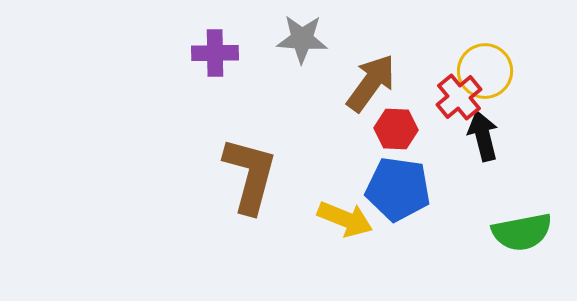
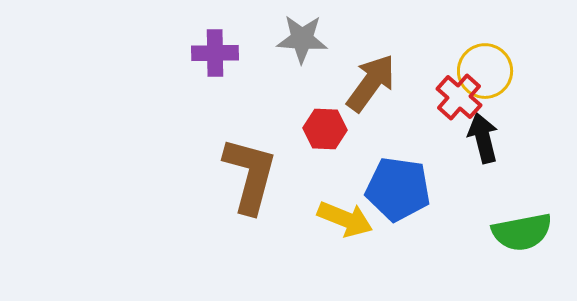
red cross: rotated 9 degrees counterclockwise
red hexagon: moved 71 px left
black arrow: moved 2 px down
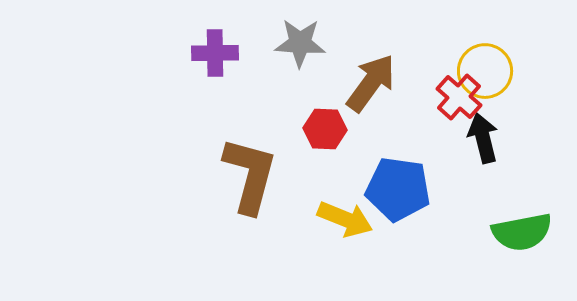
gray star: moved 2 px left, 4 px down
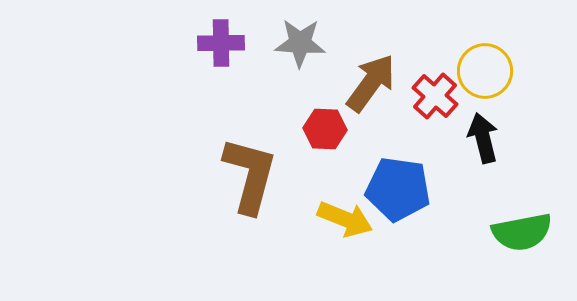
purple cross: moved 6 px right, 10 px up
red cross: moved 24 px left, 1 px up
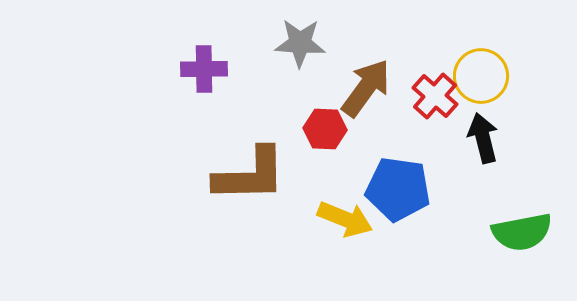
purple cross: moved 17 px left, 26 px down
yellow circle: moved 4 px left, 5 px down
brown arrow: moved 5 px left, 5 px down
brown L-shape: rotated 74 degrees clockwise
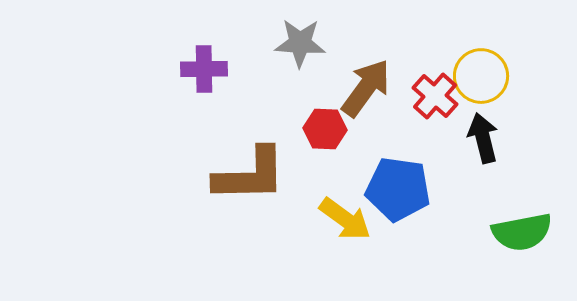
yellow arrow: rotated 14 degrees clockwise
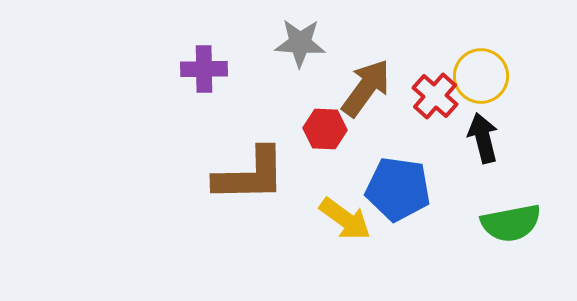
green semicircle: moved 11 px left, 9 px up
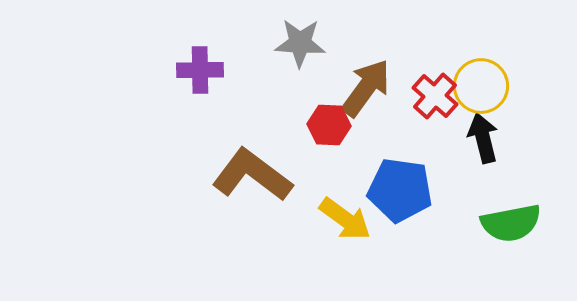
purple cross: moved 4 px left, 1 px down
yellow circle: moved 10 px down
red hexagon: moved 4 px right, 4 px up
brown L-shape: moved 2 px right; rotated 142 degrees counterclockwise
blue pentagon: moved 2 px right, 1 px down
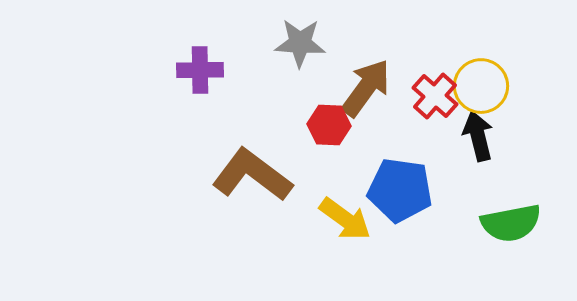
black arrow: moved 5 px left, 2 px up
